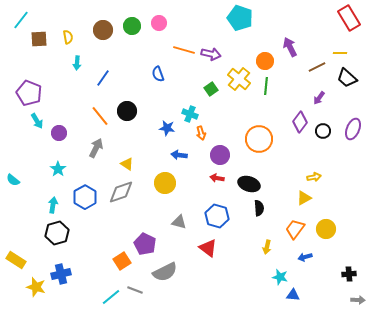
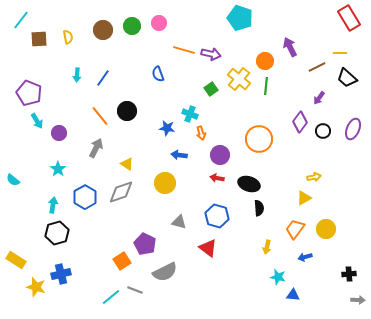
cyan arrow at (77, 63): moved 12 px down
cyan star at (280, 277): moved 2 px left
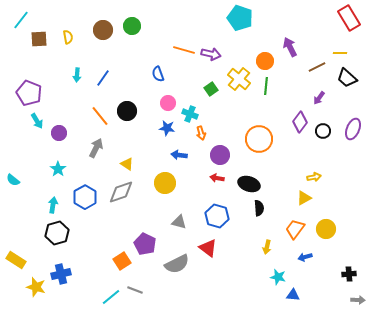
pink circle at (159, 23): moved 9 px right, 80 px down
gray semicircle at (165, 272): moved 12 px right, 8 px up
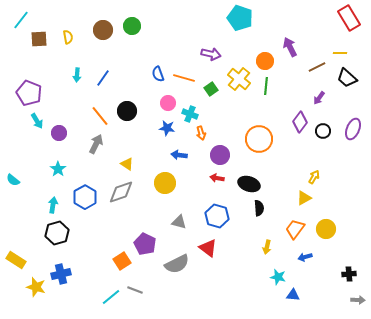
orange line at (184, 50): moved 28 px down
gray arrow at (96, 148): moved 4 px up
yellow arrow at (314, 177): rotated 48 degrees counterclockwise
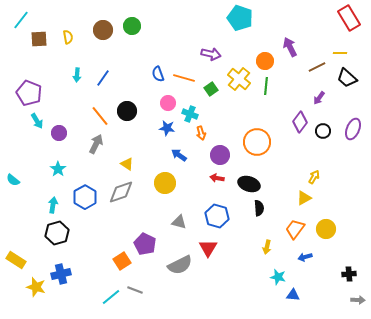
orange circle at (259, 139): moved 2 px left, 3 px down
blue arrow at (179, 155): rotated 28 degrees clockwise
red triangle at (208, 248): rotated 24 degrees clockwise
gray semicircle at (177, 264): moved 3 px right, 1 px down
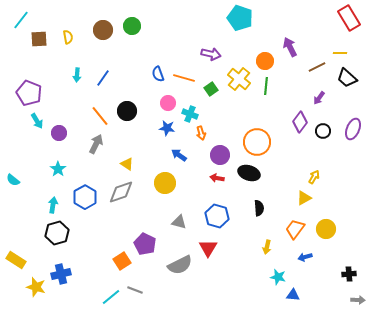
black ellipse at (249, 184): moved 11 px up
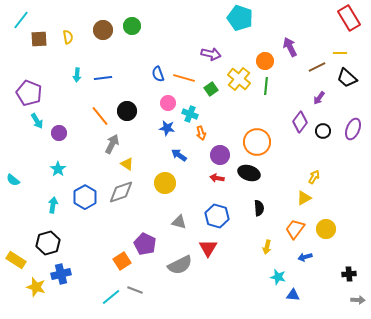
blue line at (103, 78): rotated 48 degrees clockwise
gray arrow at (96, 144): moved 16 px right
black hexagon at (57, 233): moved 9 px left, 10 px down
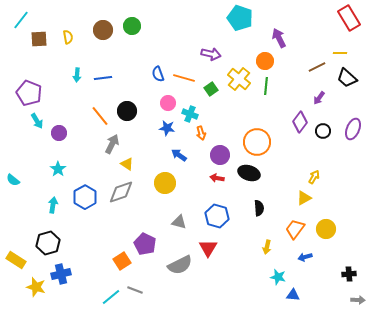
purple arrow at (290, 47): moved 11 px left, 9 px up
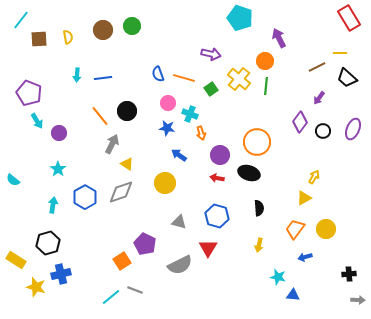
yellow arrow at (267, 247): moved 8 px left, 2 px up
